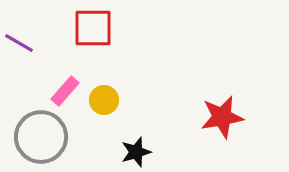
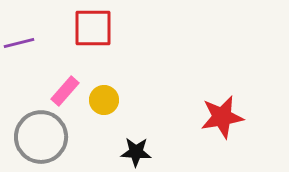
purple line: rotated 44 degrees counterclockwise
black star: rotated 20 degrees clockwise
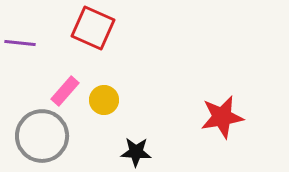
red square: rotated 24 degrees clockwise
purple line: moved 1 px right; rotated 20 degrees clockwise
gray circle: moved 1 px right, 1 px up
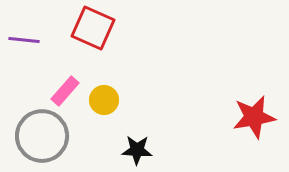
purple line: moved 4 px right, 3 px up
red star: moved 32 px right
black star: moved 1 px right, 2 px up
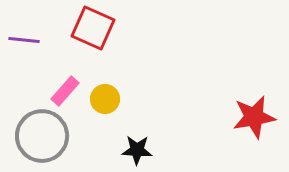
yellow circle: moved 1 px right, 1 px up
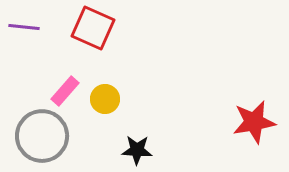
purple line: moved 13 px up
red star: moved 5 px down
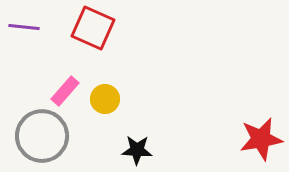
red star: moved 7 px right, 17 px down
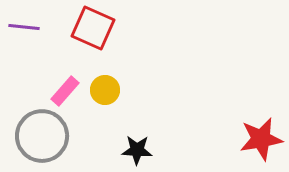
yellow circle: moved 9 px up
